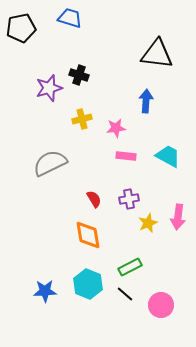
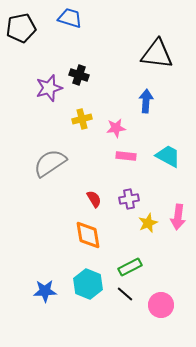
gray semicircle: rotated 8 degrees counterclockwise
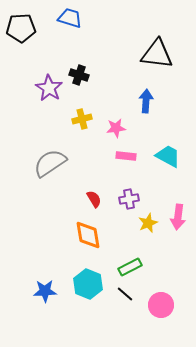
black pentagon: rotated 8 degrees clockwise
purple star: rotated 24 degrees counterclockwise
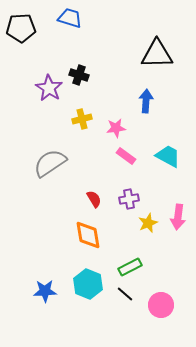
black triangle: rotated 8 degrees counterclockwise
pink rectangle: rotated 30 degrees clockwise
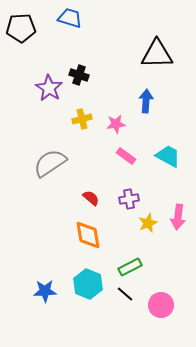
pink star: moved 4 px up
red semicircle: moved 3 px left, 1 px up; rotated 18 degrees counterclockwise
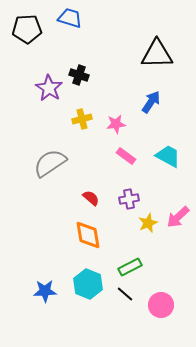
black pentagon: moved 6 px right, 1 px down
blue arrow: moved 5 px right, 1 px down; rotated 30 degrees clockwise
pink arrow: rotated 40 degrees clockwise
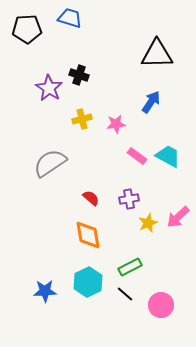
pink rectangle: moved 11 px right
cyan hexagon: moved 2 px up; rotated 12 degrees clockwise
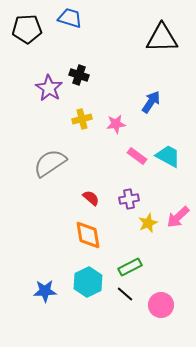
black triangle: moved 5 px right, 16 px up
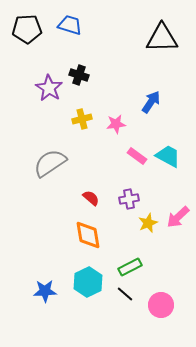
blue trapezoid: moved 7 px down
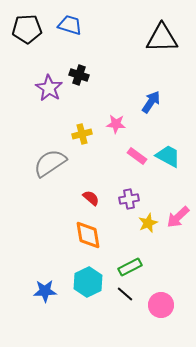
yellow cross: moved 15 px down
pink star: rotated 12 degrees clockwise
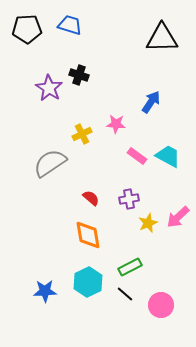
yellow cross: rotated 12 degrees counterclockwise
